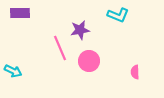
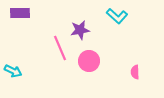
cyan L-shape: moved 1 px left, 1 px down; rotated 20 degrees clockwise
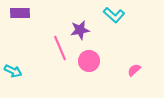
cyan L-shape: moved 3 px left, 1 px up
pink semicircle: moved 1 px left, 2 px up; rotated 48 degrees clockwise
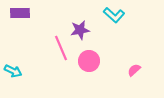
pink line: moved 1 px right
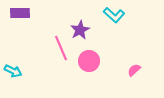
purple star: rotated 18 degrees counterclockwise
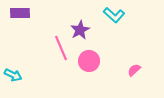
cyan arrow: moved 4 px down
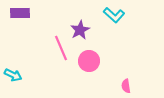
pink semicircle: moved 8 px left, 16 px down; rotated 56 degrees counterclockwise
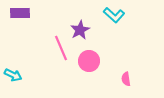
pink semicircle: moved 7 px up
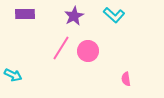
purple rectangle: moved 5 px right, 1 px down
purple star: moved 6 px left, 14 px up
pink line: rotated 55 degrees clockwise
pink circle: moved 1 px left, 10 px up
